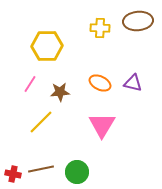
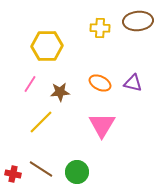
brown line: rotated 45 degrees clockwise
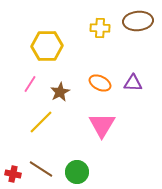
purple triangle: rotated 12 degrees counterclockwise
brown star: rotated 24 degrees counterclockwise
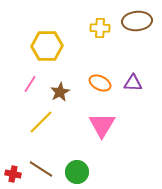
brown ellipse: moved 1 px left
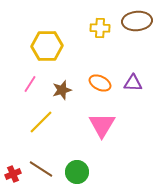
brown star: moved 2 px right, 2 px up; rotated 12 degrees clockwise
red cross: rotated 35 degrees counterclockwise
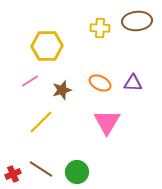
pink line: moved 3 px up; rotated 24 degrees clockwise
pink triangle: moved 5 px right, 3 px up
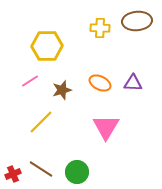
pink triangle: moved 1 px left, 5 px down
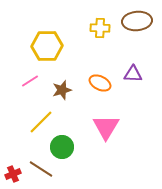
purple triangle: moved 9 px up
green circle: moved 15 px left, 25 px up
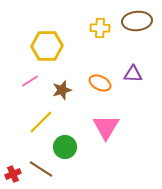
green circle: moved 3 px right
